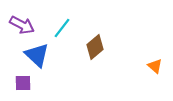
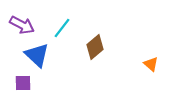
orange triangle: moved 4 px left, 2 px up
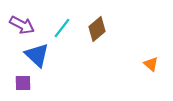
brown diamond: moved 2 px right, 18 px up
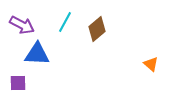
cyan line: moved 3 px right, 6 px up; rotated 10 degrees counterclockwise
blue triangle: moved 1 px up; rotated 40 degrees counterclockwise
purple square: moved 5 px left
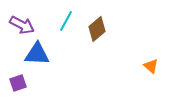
cyan line: moved 1 px right, 1 px up
orange triangle: moved 2 px down
purple square: rotated 18 degrees counterclockwise
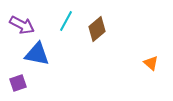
blue triangle: rotated 8 degrees clockwise
orange triangle: moved 3 px up
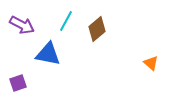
blue triangle: moved 11 px right
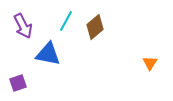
purple arrow: moved 1 px right, 1 px down; rotated 35 degrees clockwise
brown diamond: moved 2 px left, 2 px up
orange triangle: moved 1 px left; rotated 21 degrees clockwise
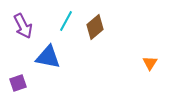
blue triangle: moved 3 px down
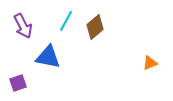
orange triangle: rotated 35 degrees clockwise
